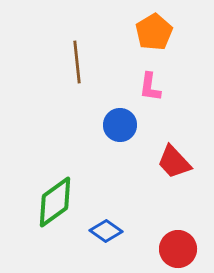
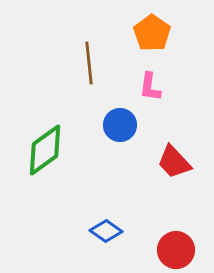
orange pentagon: moved 2 px left, 1 px down; rotated 6 degrees counterclockwise
brown line: moved 12 px right, 1 px down
green diamond: moved 10 px left, 52 px up
red circle: moved 2 px left, 1 px down
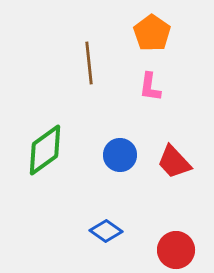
blue circle: moved 30 px down
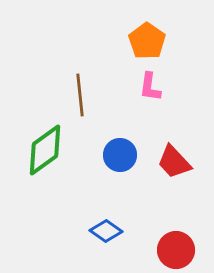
orange pentagon: moved 5 px left, 8 px down
brown line: moved 9 px left, 32 px down
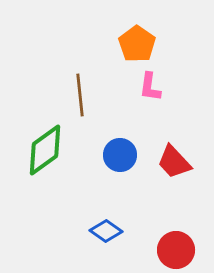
orange pentagon: moved 10 px left, 3 px down
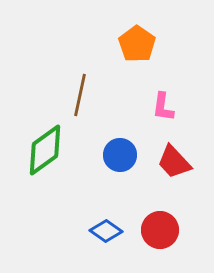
pink L-shape: moved 13 px right, 20 px down
brown line: rotated 18 degrees clockwise
red circle: moved 16 px left, 20 px up
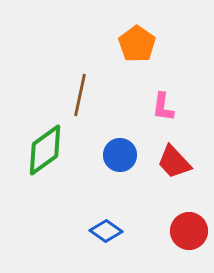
red circle: moved 29 px right, 1 px down
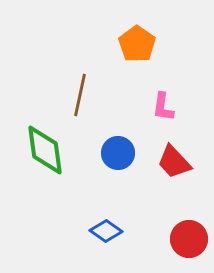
green diamond: rotated 62 degrees counterclockwise
blue circle: moved 2 px left, 2 px up
red circle: moved 8 px down
